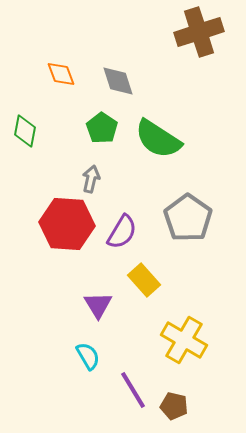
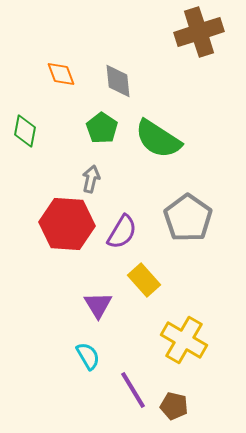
gray diamond: rotated 12 degrees clockwise
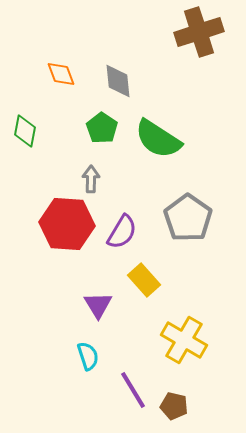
gray arrow: rotated 12 degrees counterclockwise
cyan semicircle: rotated 12 degrees clockwise
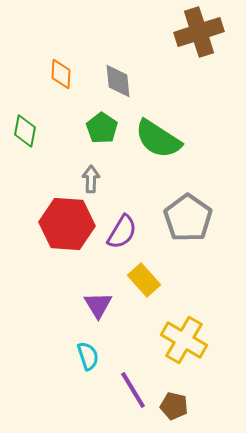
orange diamond: rotated 24 degrees clockwise
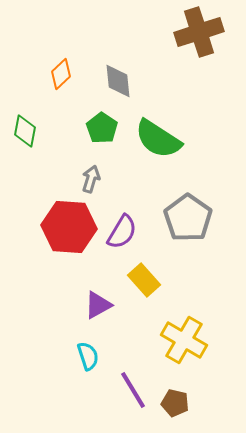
orange diamond: rotated 44 degrees clockwise
gray arrow: rotated 16 degrees clockwise
red hexagon: moved 2 px right, 3 px down
purple triangle: rotated 32 degrees clockwise
brown pentagon: moved 1 px right, 3 px up
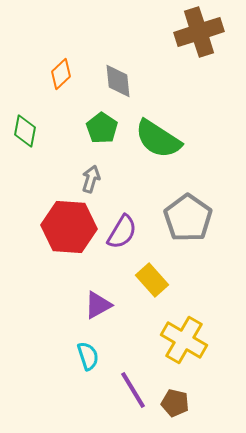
yellow rectangle: moved 8 px right
